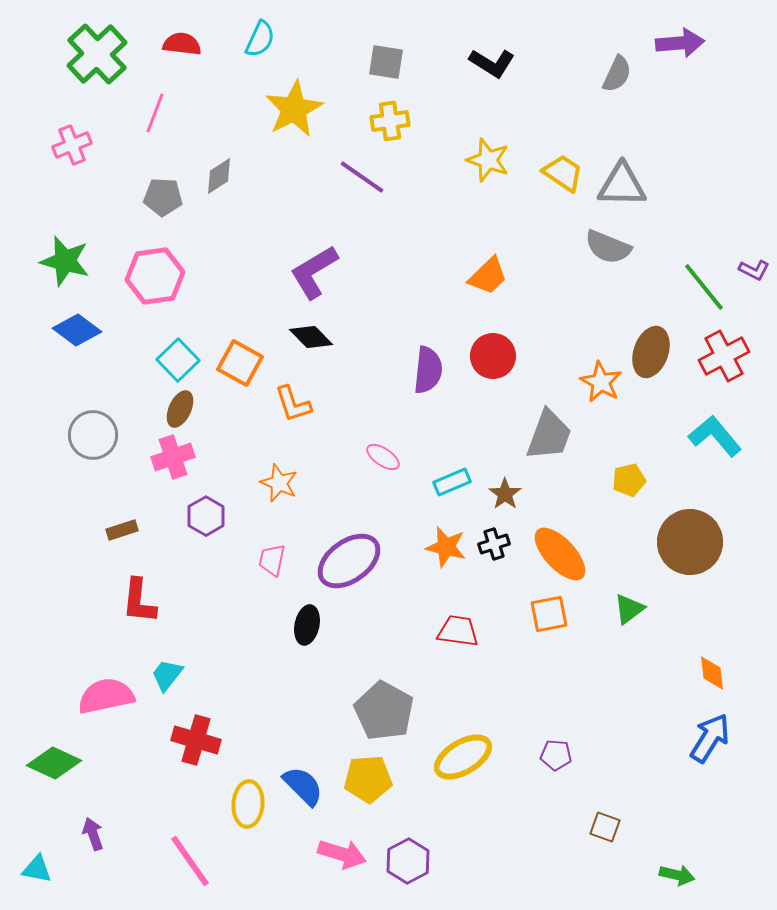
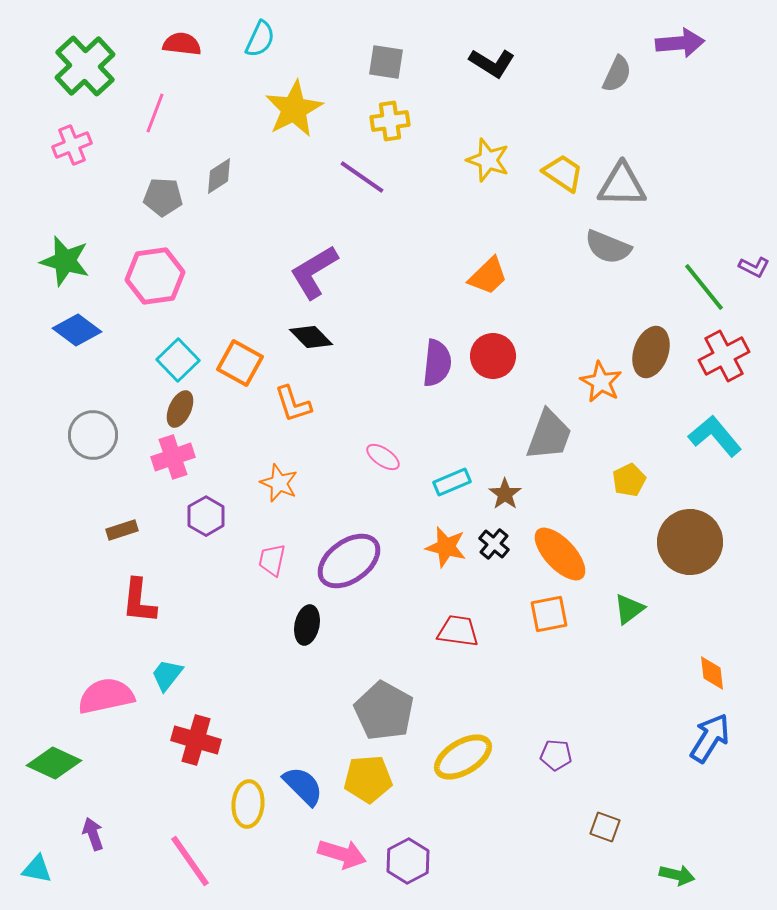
green cross at (97, 54): moved 12 px left, 12 px down
purple L-shape at (754, 270): moved 3 px up
purple semicircle at (428, 370): moved 9 px right, 7 px up
yellow pentagon at (629, 480): rotated 12 degrees counterclockwise
black cross at (494, 544): rotated 32 degrees counterclockwise
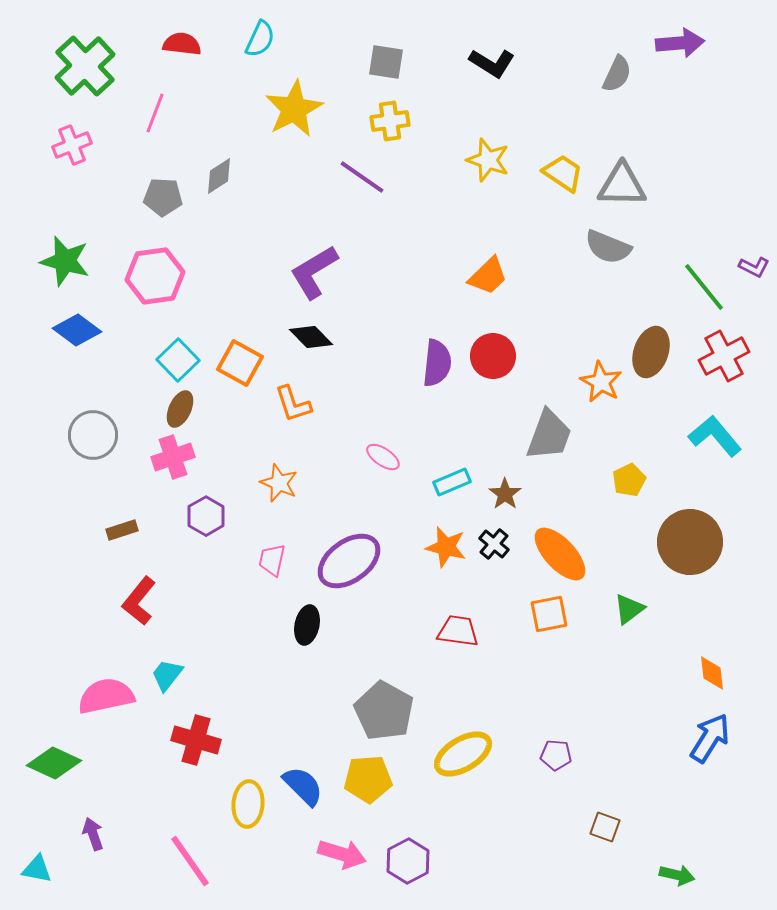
red L-shape at (139, 601): rotated 33 degrees clockwise
yellow ellipse at (463, 757): moved 3 px up
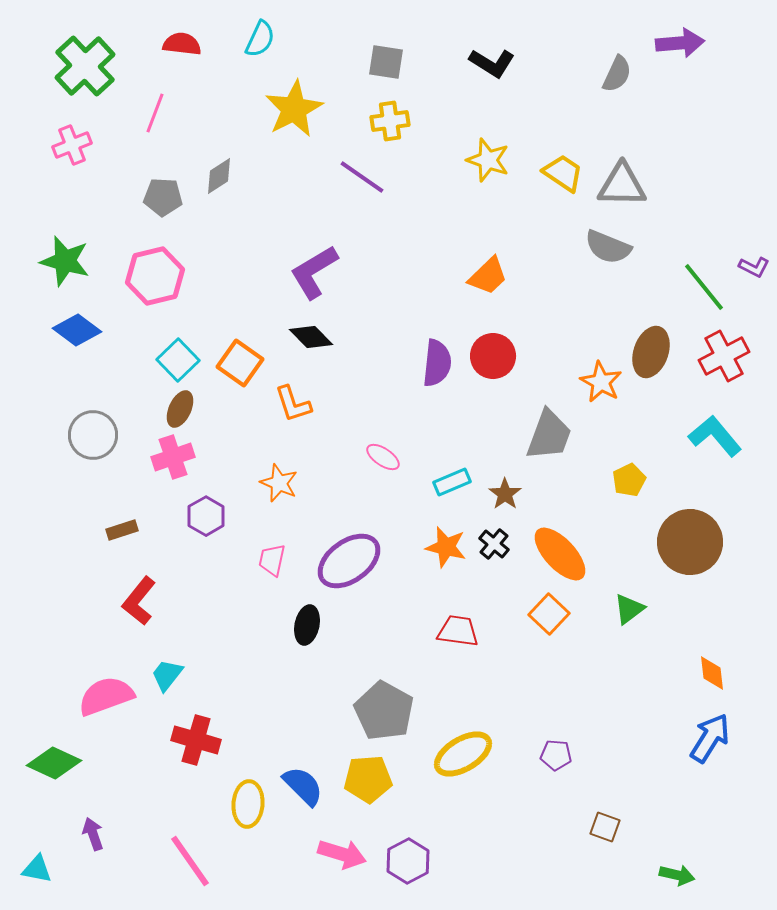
pink hexagon at (155, 276): rotated 6 degrees counterclockwise
orange square at (240, 363): rotated 6 degrees clockwise
orange square at (549, 614): rotated 36 degrees counterclockwise
pink semicircle at (106, 696): rotated 8 degrees counterclockwise
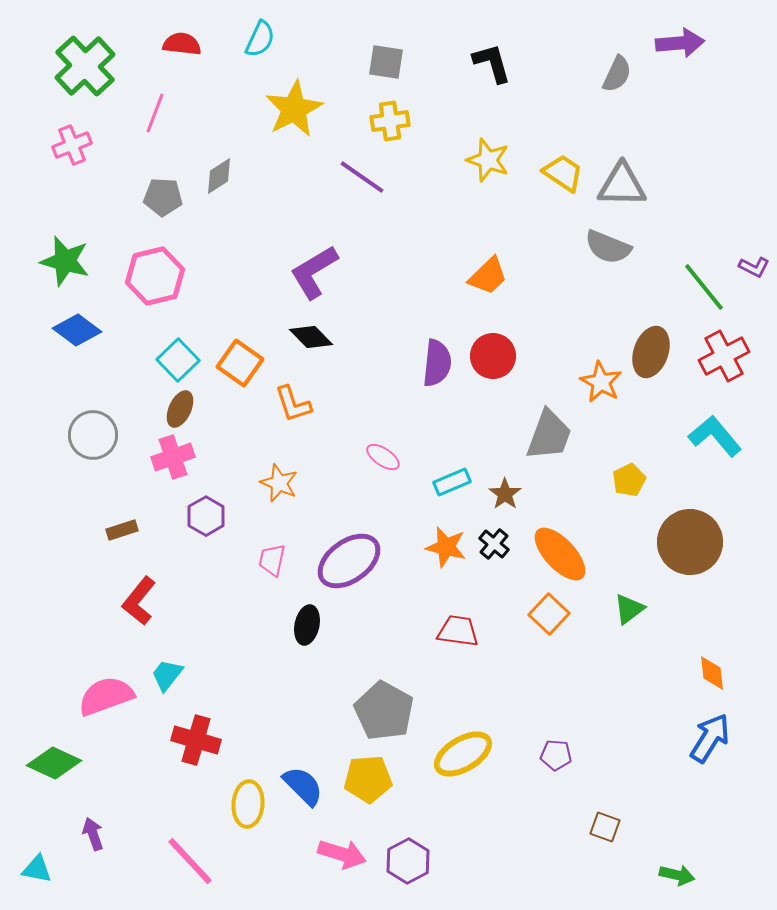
black L-shape at (492, 63): rotated 138 degrees counterclockwise
pink line at (190, 861): rotated 8 degrees counterclockwise
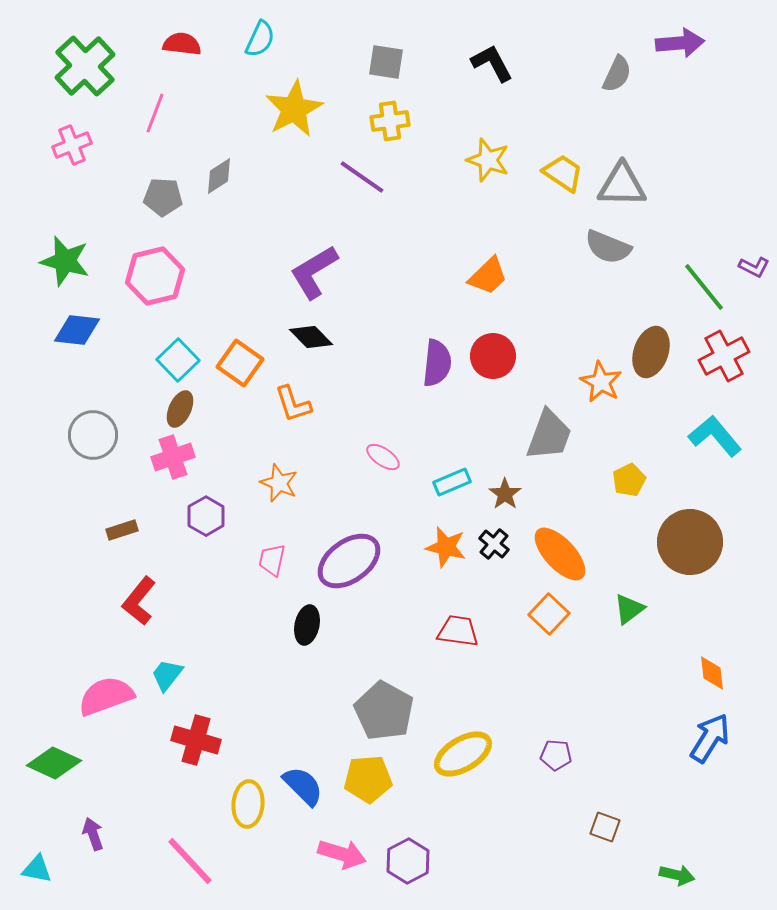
black L-shape at (492, 63): rotated 12 degrees counterclockwise
blue diamond at (77, 330): rotated 30 degrees counterclockwise
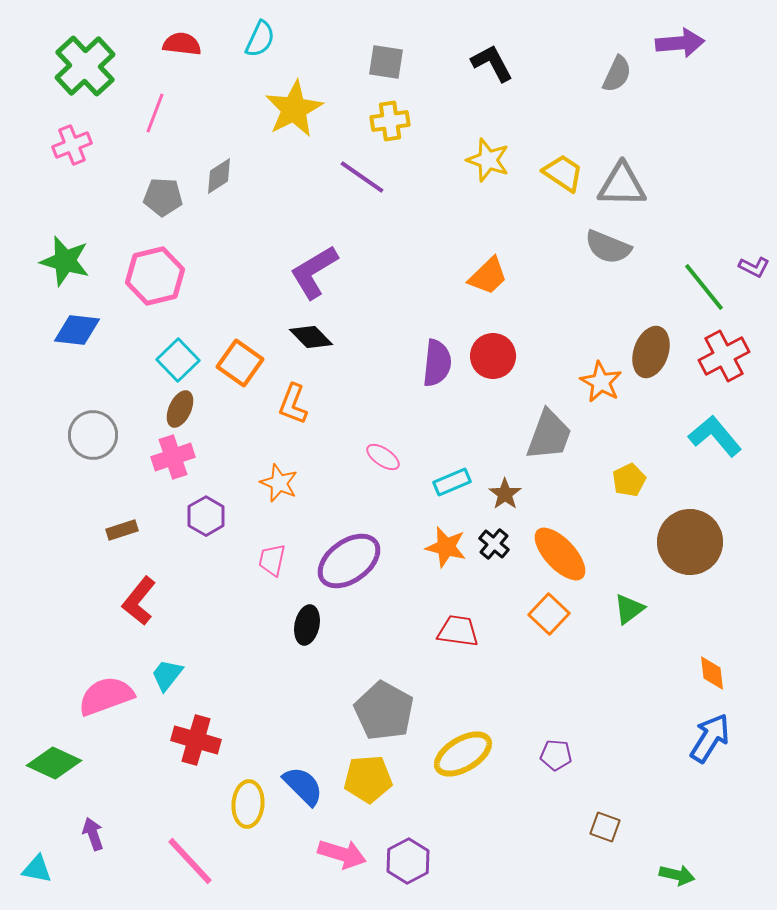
orange L-shape at (293, 404): rotated 39 degrees clockwise
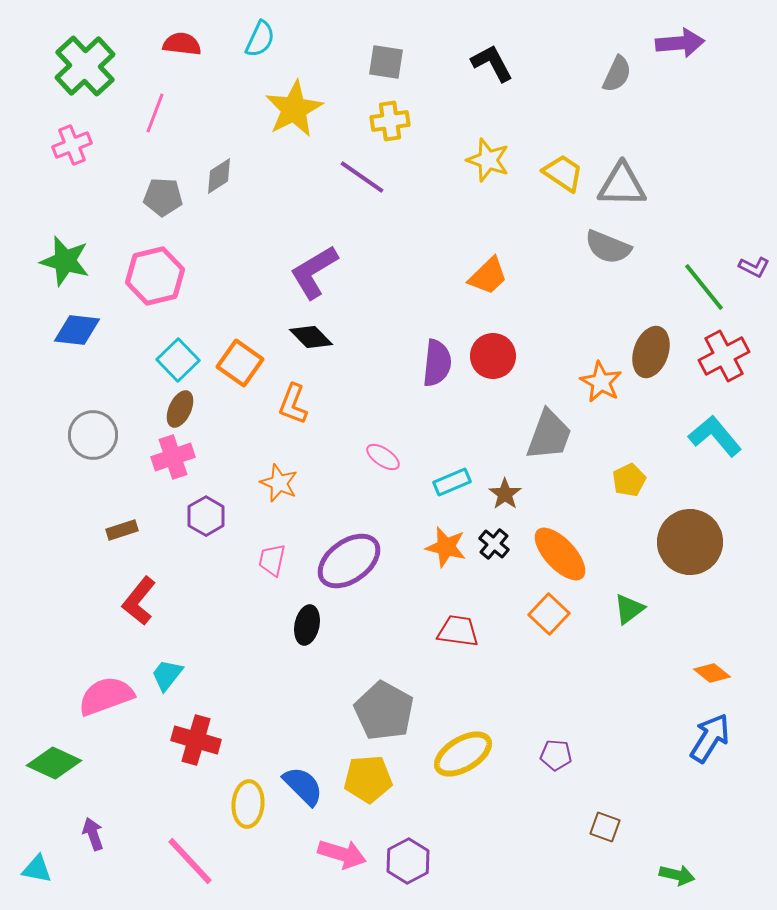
orange diamond at (712, 673): rotated 45 degrees counterclockwise
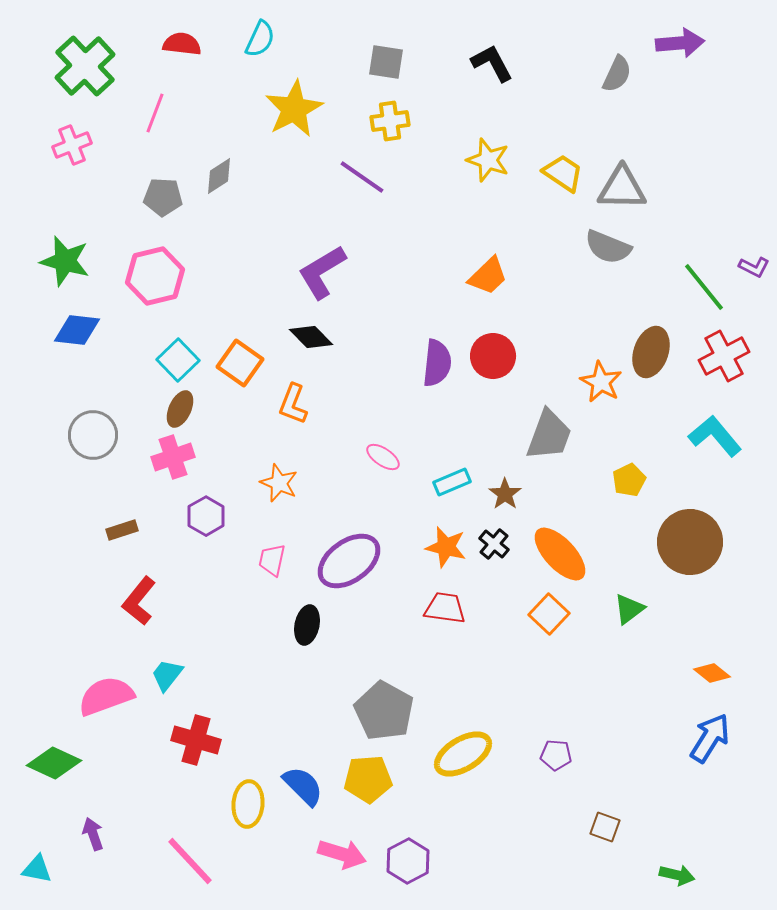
gray triangle at (622, 185): moved 3 px down
purple L-shape at (314, 272): moved 8 px right
red trapezoid at (458, 631): moved 13 px left, 23 px up
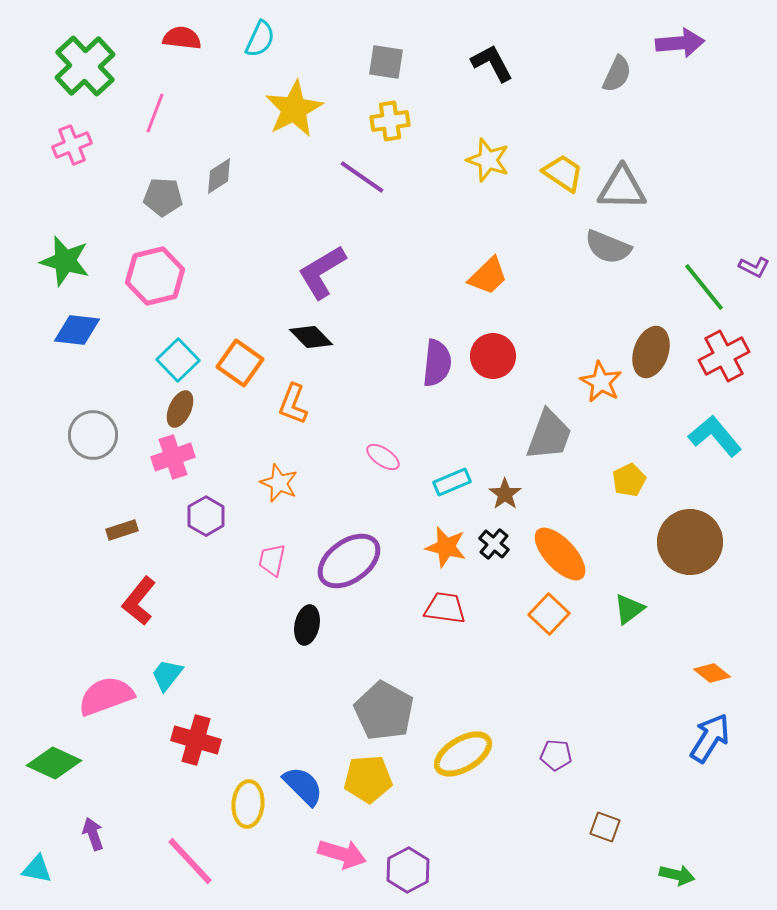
red semicircle at (182, 44): moved 6 px up
purple hexagon at (408, 861): moved 9 px down
